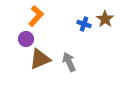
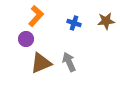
brown star: moved 1 px right, 2 px down; rotated 30 degrees clockwise
blue cross: moved 10 px left, 1 px up
brown triangle: moved 1 px right, 4 px down
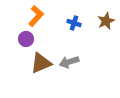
brown star: rotated 18 degrees counterclockwise
gray arrow: rotated 84 degrees counterclockwise
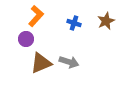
gray arrow: rotated 144 degrees counterclockwise
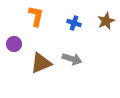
orange L-shape: rotated 30 degrees counterclockwise
purple circle: moved 12 px left, 5 px down
gray arrow: moved 3 px right, 3 px up
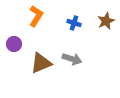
orange L-shape: rotated 20 degrees clockwise
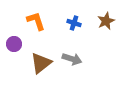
orange L-shape: moved 5 px down; rotated 50 degrees counterclockwise
brown triangle: rotated 15 degrees counterclockwise
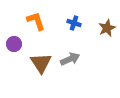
brown star: moved 1 px right, 7 px down
gray arrow: moved 2 px left; rotated 42 degrees counterclockwise
brown triangle: rotated 25 degrees counterclockwise
